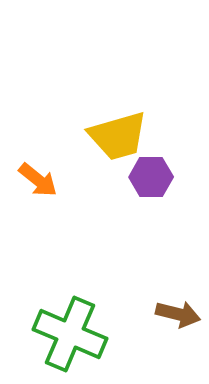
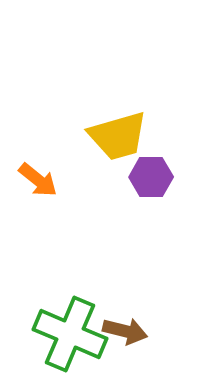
brown arrow: moved 53 px left, 17 px down
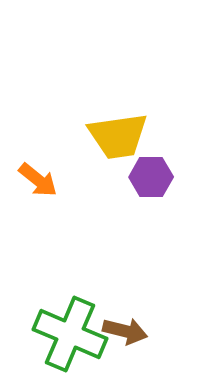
yellow trapezoid: rotated 8 degrees clockwise
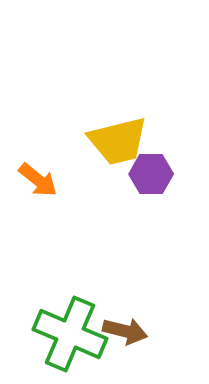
yellow trapezoid: moved 5 px down; rotated 6 degrees counterclockwise
purple hexagon: moved 3 px up
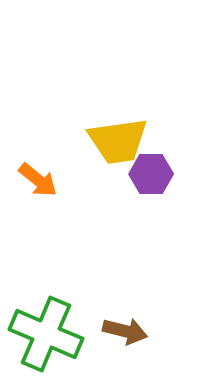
yellow trapezoid: rotated 6 degrees clockwise
green cross: moved 24 px left
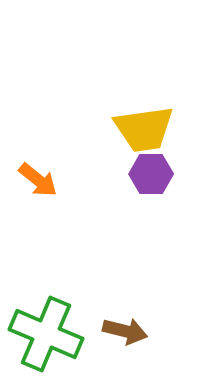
yellow trapezoid: moved 26 px right, 12 px up
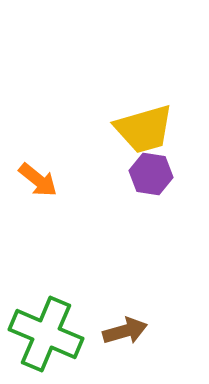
yellow trapezoid: rotated 8 degrees counterclockwise
purple hexagon: rotated 9 degrees clockwise
brown arrow: rotated 30 degrees counterclockwise
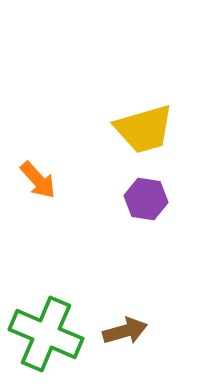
purple hexagon: moved 5 px left, 25 px down
orange arrow: rotated 9 degrees clockwise
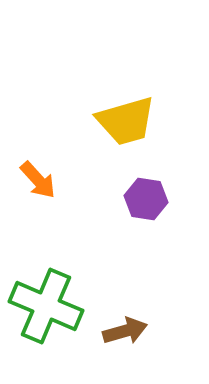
yellow trapezoid: moved 18 px left, 8 px up
green cross: moved 28 px up
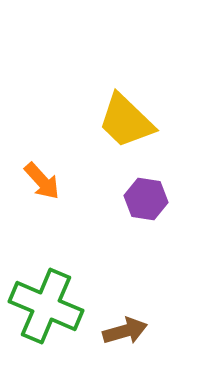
yellow trapezoid: rotated 60 degrees clockwise
orange arrow: moved 4 px right, 1 px down
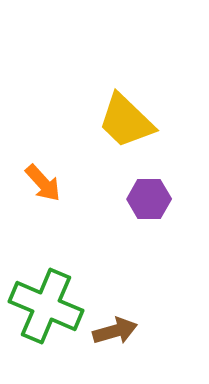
orange arrow: moved 1 px right, 2 px down
purple hexagon: moved 3 px right; rotated 9 degrees counterclockwise
brown arrow: moved 10 px left
